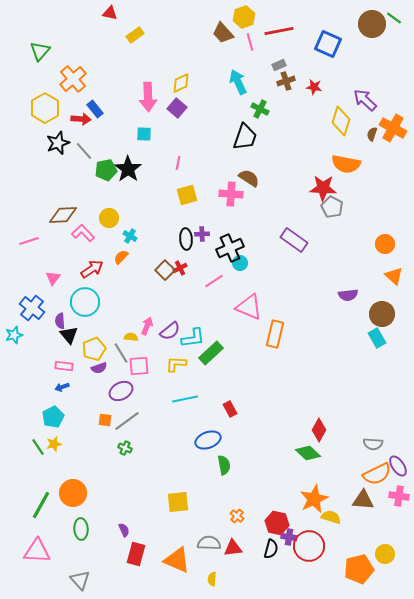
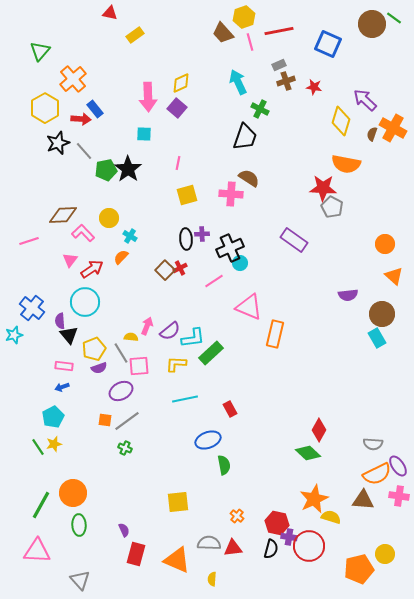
pink triangle at (53, 278): moved 17 px right, 18 px up
green ellipse at (81, 529): moved 2 px left, 4 px up
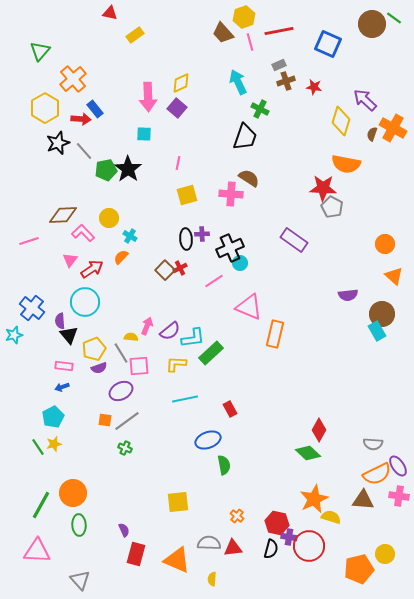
cyan rectangle at (377, 338): moved 7 px up
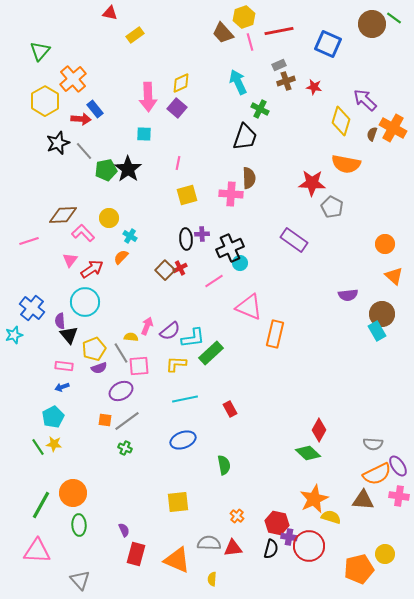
yellow hexagon at (45, 108): moved 7 px up
brown semicircle at (249, 178): rotated 55 degrees clockwise
red star at (323, 188): moved 11 px left, 5 px up
blue ellipse at (208, 440): moved 25 px left
yellow star at (54, 444): rotated 21 degrees clockwise
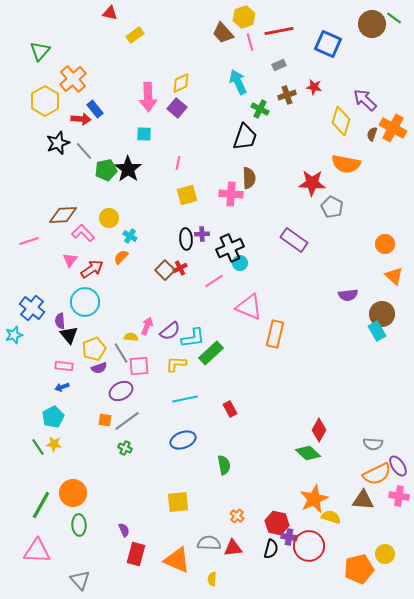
brown cross at (286, 81): moved 1 px right, 14 px down
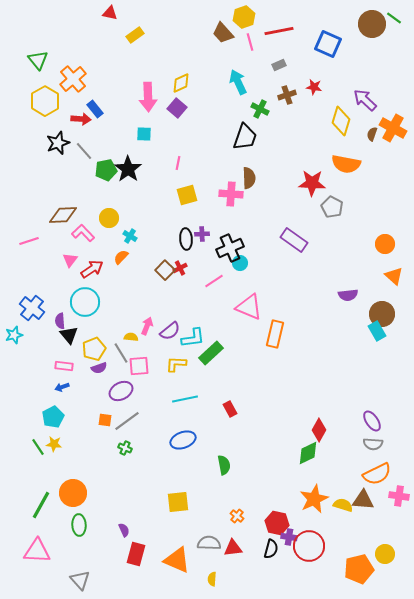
green triangle at (40, 51): moved 2 px left, 9 px down; rotated 20 degrees counterclockwise
green diamond at (308, 453): rotated 70 degrees counterclockwise
purple ellipse at (398, 466): moved 26 px left, 45 px up
yellow semicircle at (331, 517): moved 12 px right, 12 px up
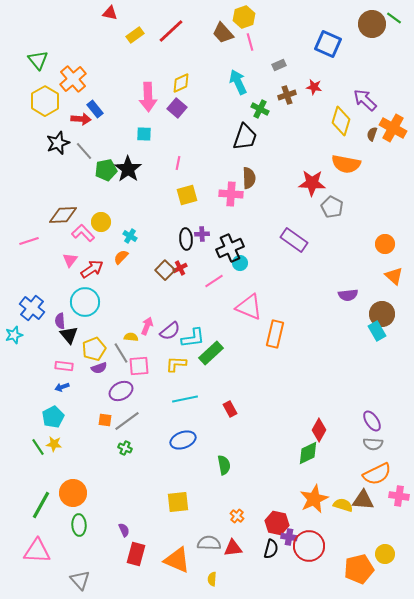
red line at (279, 31): moved 108 px left; rotated 32 degrees counterclockwise
yellow circle at (109, 218): moved 8 px left, 4 px down
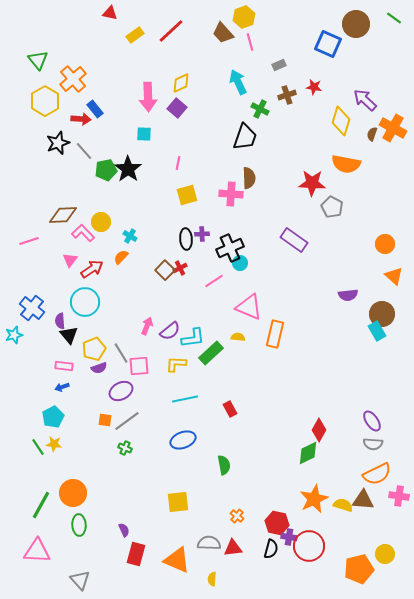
brown circle at (372, 24): moved 16 px left
yellow semicircle at (131, 337): moved 107 px right
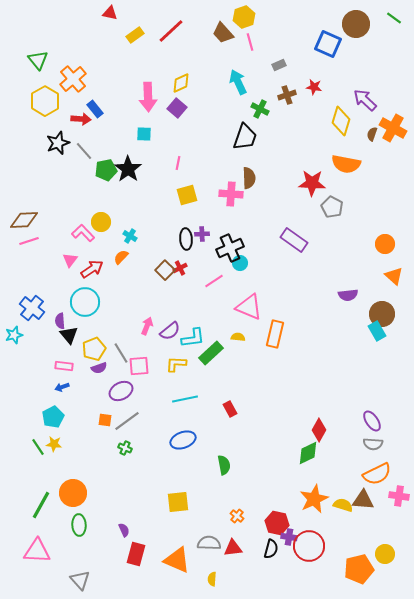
brown diamond at (63, 215): moved 39 px left, 5 px down
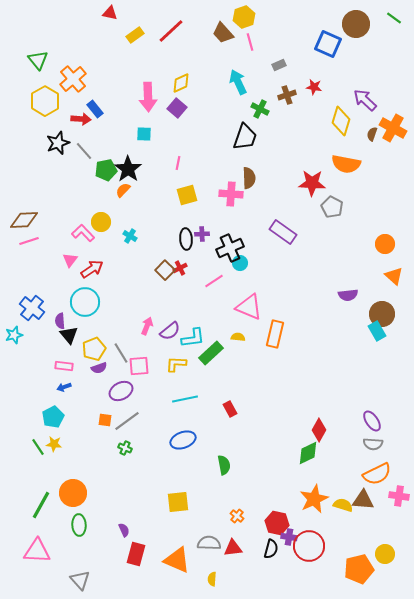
purple rectangle at (294, 240): moved 11 px left, 8 px up
orange semicircle at (121, 257): moved 2 px right, 67 px up
blue arrow at (62, 387): moved 2 px right
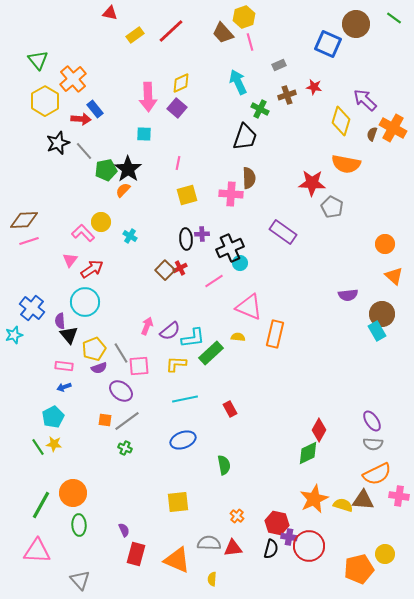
purple ellipse at (121, 391): rotated 65 degrees clockwise
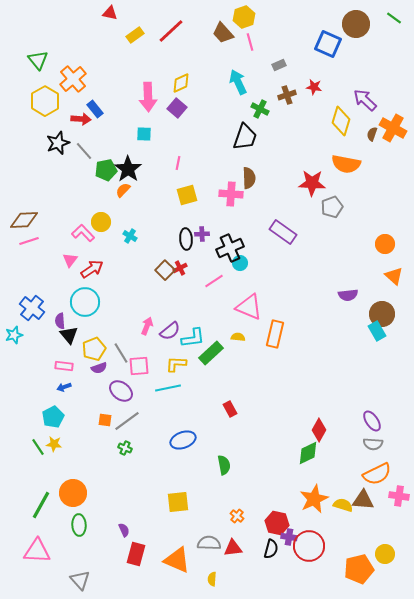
gray pentagon at (332, 207): rotated 25 degrees clockwise
cyan line at (185, 399): moved 17 px left, 11 px up
